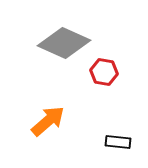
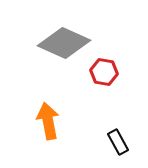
orange arrow: rotated 60 degrees counterclockwise
black rectangle: rotated 55 degrees clockwise
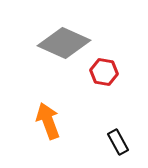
orange arrow: rotated 9 degrees counterclockwise
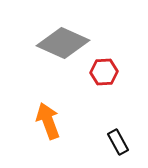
gray diamond: moved 1 px left
red hexagon: rotated 12 degrees counterclockwise
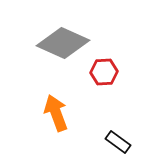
orange arrow: moved 8 px right, 8 px up
black rectangle: rotated 25 degrees counterclockwise
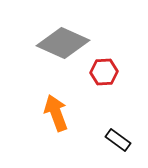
black rectangle: moved 2 px up
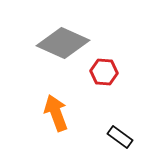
red hexagon: rotated 8 degrees clockwise
black rectangle: moved 2 px right, 3 px up
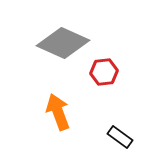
red hexagon: rotated 12 degrees counterclockwise
orange arrow: moved 2 px right, 1 px up
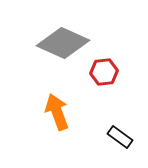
orange arrow: moved 1 px left
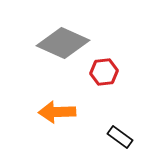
orange arrow: rotated 72 degrees counterclockwise
